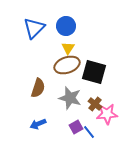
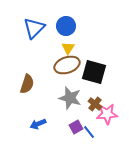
brown semicircle: moved 11 px left, 4 px up
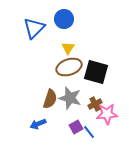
blue circle: moved 2 px left, 7 px up
brown ellipse: moved 2 px right, 2 px down
black square: moved 2 px right
brown semicircle: moved 23 px right, 15 px down
brown cross: rotated 24 degrees clockwise
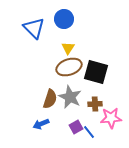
blue triangle: rotated 30 degrees counterclockwise
gray star: moved 1 px up; rotated 10 degrees clockwise
brown cross: rotated 24 degrees clockwise
pink star: moved 4 px right, 4 px down
blue arrow: moved 3 px right
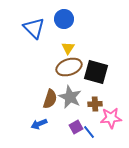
blue arrow: moved 2 px left
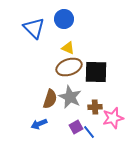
yellow triangle: rotated 40 degrees counterclockwise
black square: rotated 15 degrees counterclockwise
brown cross: moved 3 px down
pink star: moved 2 px right; rotated 10 degrees counterclockwise
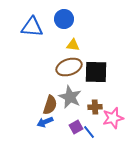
blue triangle: moved 2 px left, 1 px up; rotated 40 degrees counterclockwise
yellow triangle: moved 5 px right, 3 px up; rotated 16 degrees counterclockwise
brown semicircle: moved 6 px down
blue arrow: moved 6 px right, 2 px up
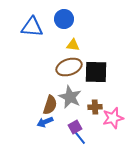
purple square: moved 1 px left
blue line: moved 9 px left, 6 px down
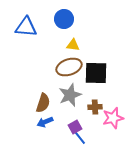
blue triangle: moved 6 px left
black square: moved 1 px down
gray star: moved 2 px up; rotated 25 degrees clockwise
brown semicircle: moved 7 px left, 2 px up
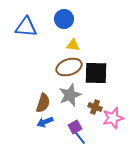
brown cross: rotated 24 degrees clockwise
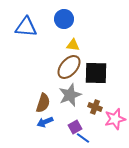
brown ellipse: rotated 30 degrees counterclockwise
pink star: moved 2 px right, 1 px down
blue line: moved 3 px right; rotated 16 degrees counterclockwise
